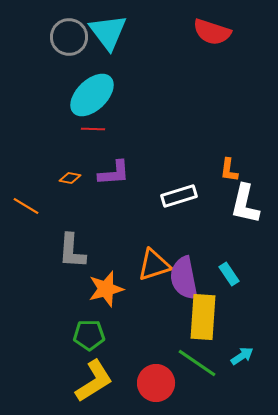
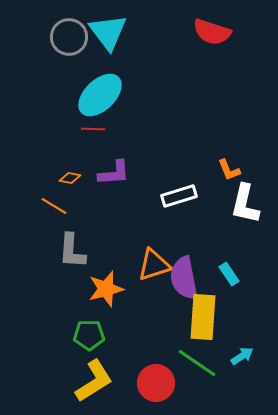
cyan ellipse: moved 8 px right
orange L-shape: rotated 30 degrees counterclockwise
orange line: moved 28 px right
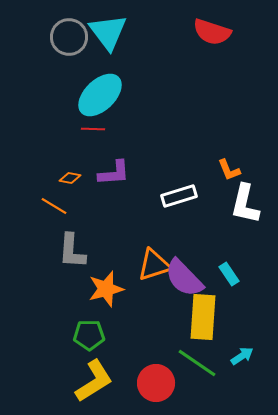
purple semicircle: rotated 33 degrees counterclockwise
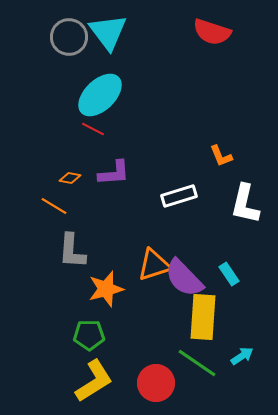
red line: rotated 25 degrees clockwise
orange L-shape: moved 8 px left, 14 px up
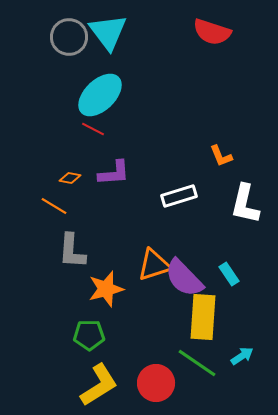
yellow L-shape: moved 5 px right, 4 px down
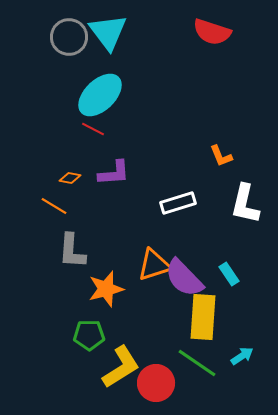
white rectangle: moved 1 px left, 7 px down
yellow L-shape: moved 22 px right, 18 px up
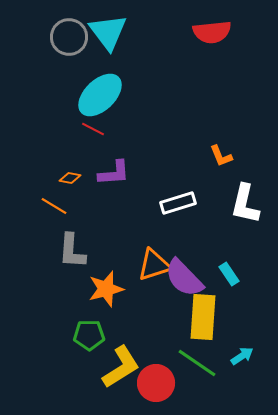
red semicircle: rotated 24 degrees counterclockwise
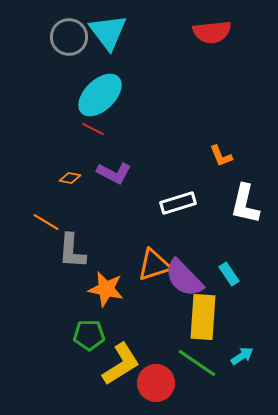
purple L-shape: rotated 32 degrees clockwise
orange line: moved 8 px left, 16 px down
orange star: rotated 27 degrees clockwise
yellow L-shape: moved 3 px up
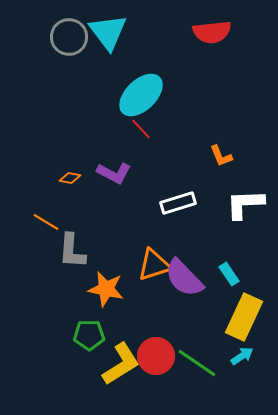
cyan ellipse: moved 41 px right
red line: moved 48 px right; rotated 20 degrees clockwise
white L-shape: rotated 75 degrees clockwise
yellow rectangle: moved 41 px right; rotated 21 degrees clockwise
red circle: moved 27 px up
